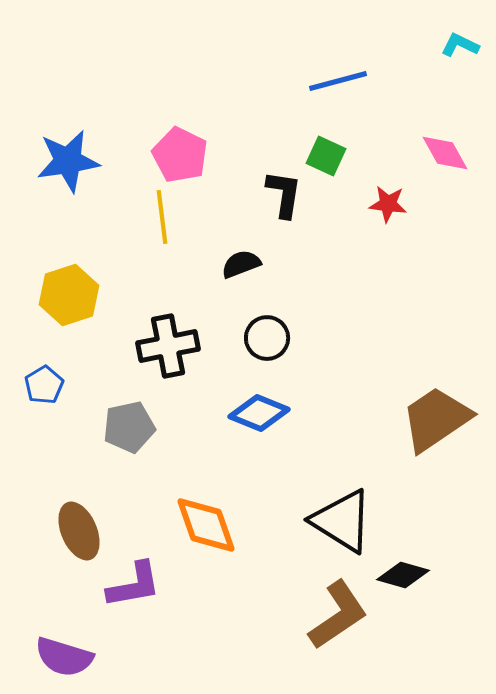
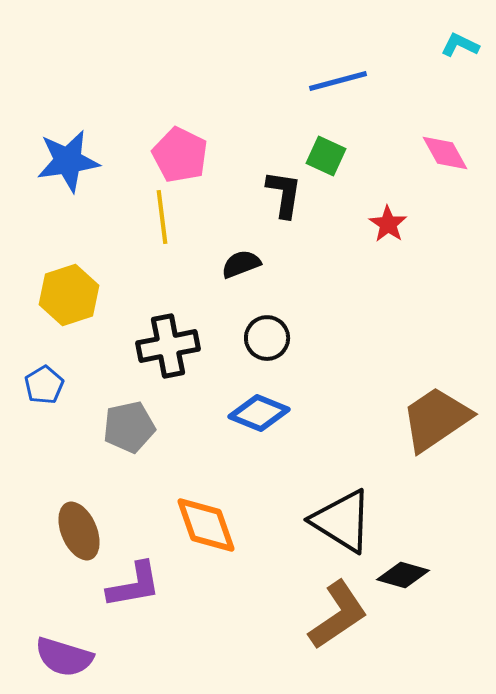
red star: moved 20 px down; rotated 27 degrees clockwise
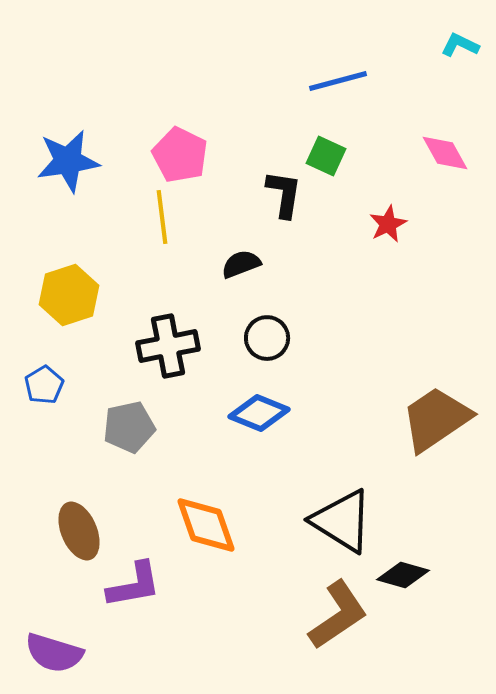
red star: rotated 12 degrees clockwise
purple semicircle: moved 10 px left, 4 px up
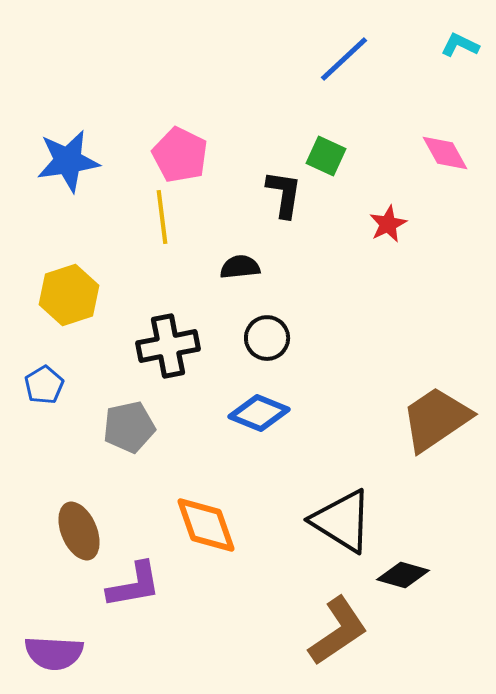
blue line: moved 6 px right, 22 px up; rotated 28 degrees counterclockwise
black semicircle: moved 1 px left, 3 px down; rotated 15 degrees clockwise
brown L-shape: moved 16 px down
purple semicircle: rotated 14 degrees counterclockwise
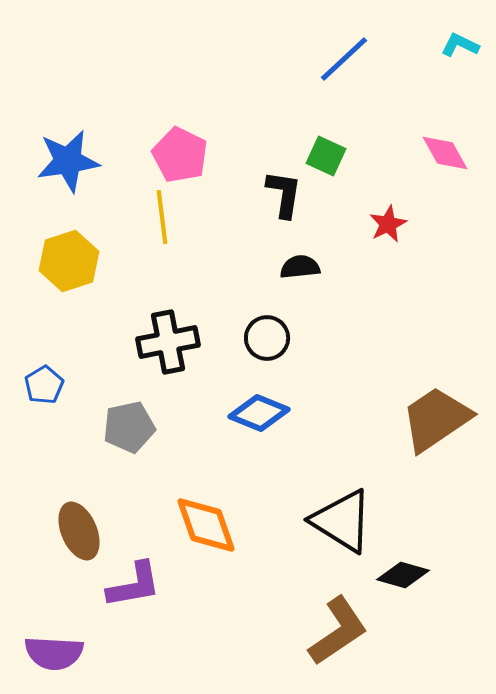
black semicircle: moved 60 px right
yellow hexagon: moved 34 px up
black cross: moved 4 px up
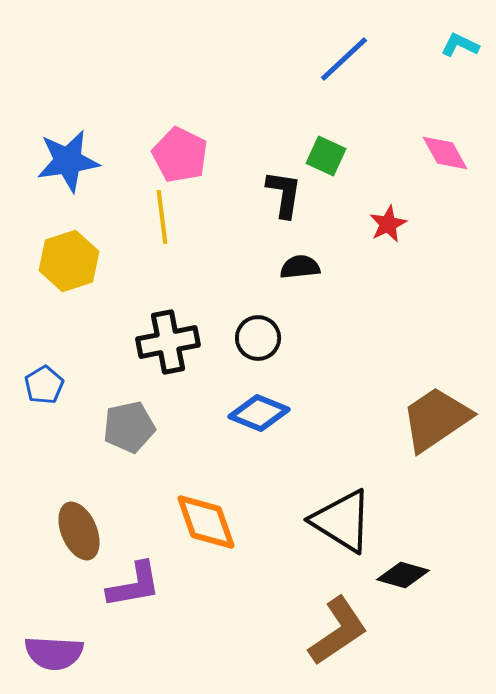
black circle: moved 9 px left
orange diamond: moved 3 px up
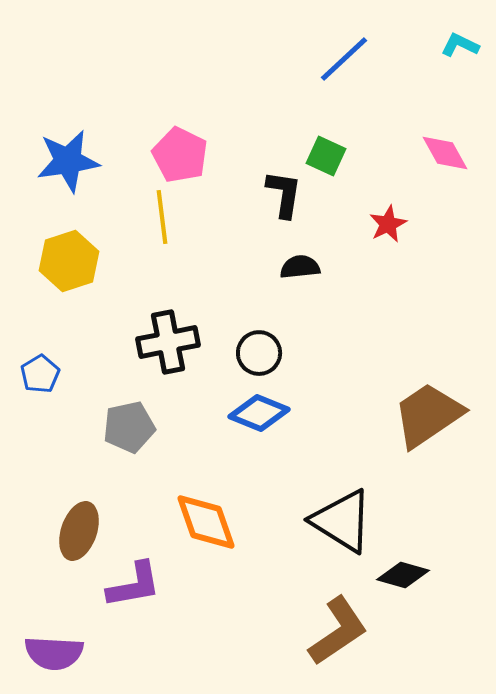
black circle: moved 1 px right, 15 px down
blue pentagon: moved 4 px left, 11 px up
brown trapezoid: moved 8 px left, 4 px up
brown ellipse: rotated 42 degrees clockwise
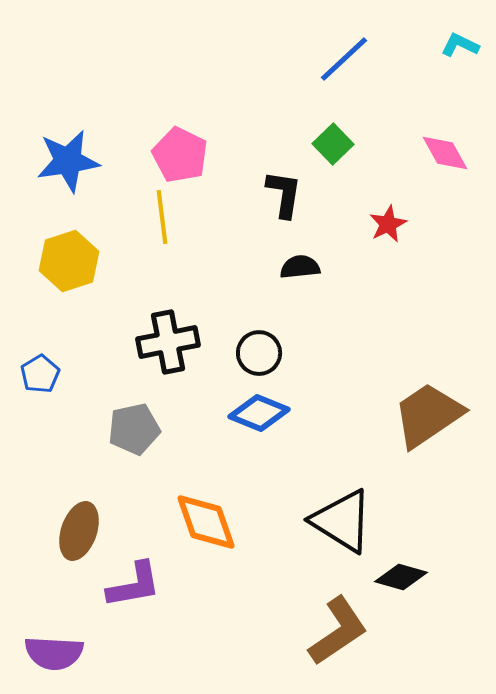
green square: moved 7 px right, 12 px up; rotated 21 degrees clockwise
gray pentagon: moved 5 px right, 2 px down
black diamond: moved 2 px left, 2 px down
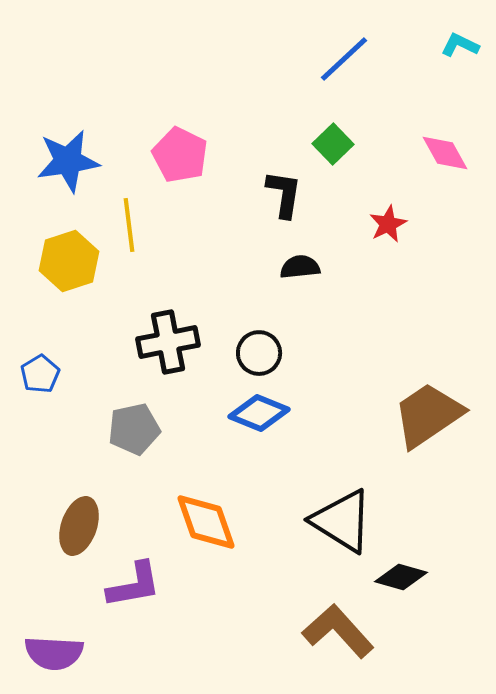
yellow line: moved 33 px left, 8 px down
brown ellipse: moved 5 px up
brown L-shape: rotated 98 degrees counterclockwise
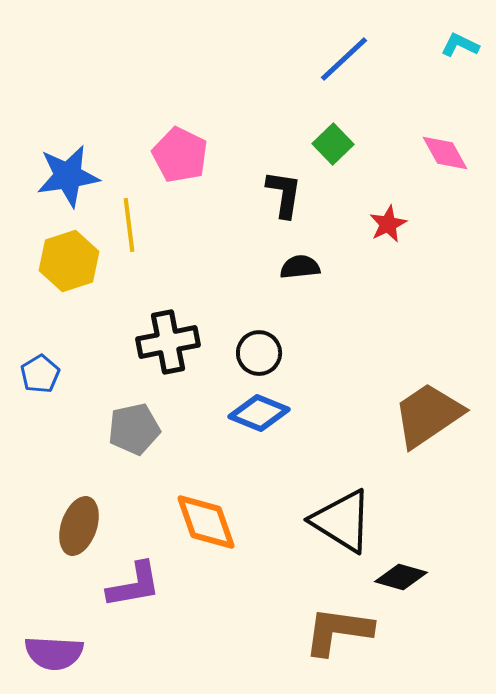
blue star: moved 15 px down
brown L-shape: rotated 40 degrees counterclockwise
